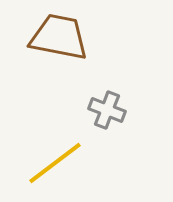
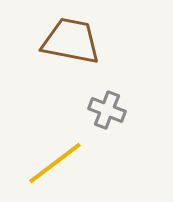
brown trapezoid: moved 12 px right, 4 px down
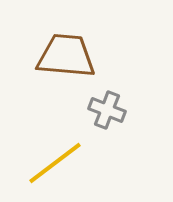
brown trapezoid: moved 5 px left, 15 px down; rotated 6 degrees counterclockwise
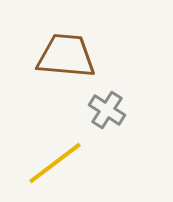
gray cross: rotated 12 degrees clockwise
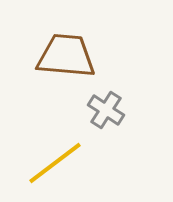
gray cross: moved 1 px left
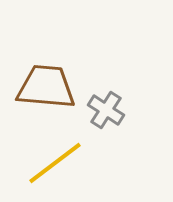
brown trapezoid: moved 20 px left, 31 px down
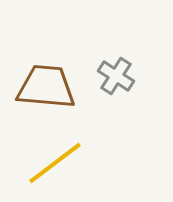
gray cross: moved 10 px right, 34 px up
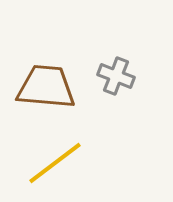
gray cross: rotated 12 degrees counterclockwise
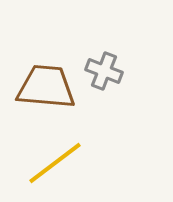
gray cross: moved 12 px left, 5 px up
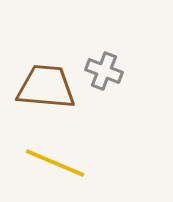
yellow line: rotated 60 degrees clockwise
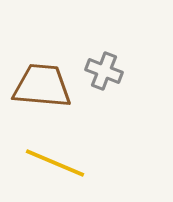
brown trapezoid: moved 4 px left, 1 px up
